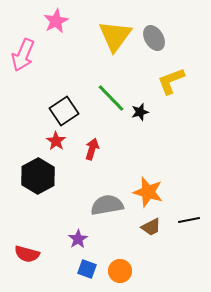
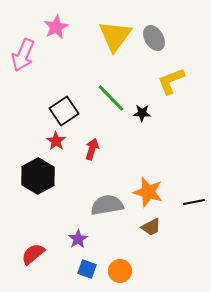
pink star: moved 6 px down
black star: moved 2 px right, 1 px down; rotated 18 degrees clockwise
black line: moved 5 px right, 18 px up
red semicircle: moved 6 px right; rotated 125 degrees clockwise
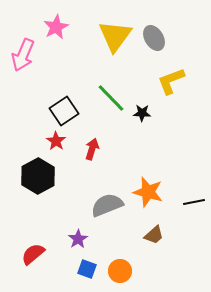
gray semicircle: rotated 12 degrees counterclockwise
brown trapezoid: moved 3 px right, 8 px down; rotated 15 degrees counterclockwise
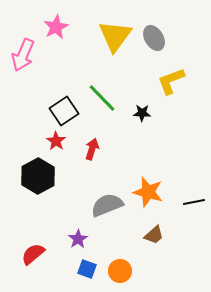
green line: moved 9 px left
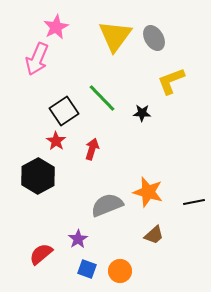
pink arrow: moved 14 px right, 4 px down
red semicircle: moved 8 px right
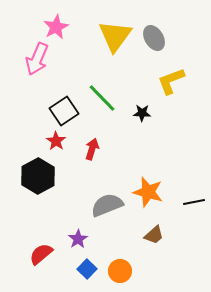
blue square: rotated 24 degrees clockwise
